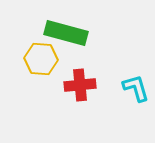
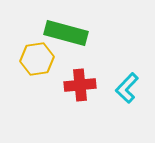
yellow hexagon: moved 4 px left; rotated 12 degrees counterclockwise
cyan L-shape: moved 9 px left; rotated 120 degrees counterclockwise
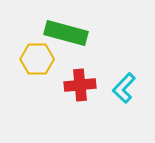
yellow hexagon: rotated 8 degrees clockwise
cyan L-shape: moved 3 px left
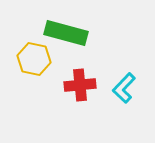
yellow hexagon: moved 3 px left; rotated 12 degrees clockwise
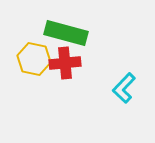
red cross: moved 15 px left, 22 px up
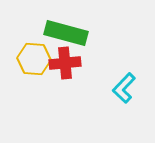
yellow hexagon: rotated 8 degrees counterclockwise
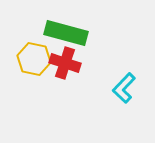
yellow hexagon: rotated 8 degrees clockwise
red cross: rotated 24 degrees clockwise
